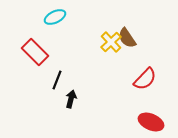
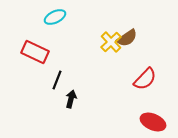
brown semicircle: rotated 90 degrees counterclockwise
red rectangle: rotated 20 degrees counterclockwise
red ellipse: moved 2 px right
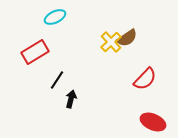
red rectangle: rotated 56 degrees counterclockwise
black line: rotated 12 degrees clockwise
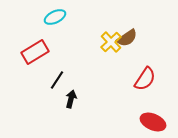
red semicircle: rotated 10 degrees counterclockwise
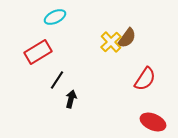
brown semicircle: rotated 20 degrees counterclockwise
red rectangle: moved 3 px right
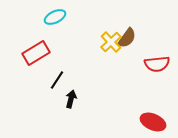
red rectangle: moved 2 px left, 1 px down
red semicircle: moved 12 px right, 15 px up; rotated 50 degrees clockwise
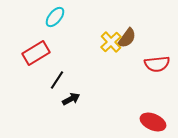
cyan ellipse: rotated 25 degrees counterclockwise
black arrow: rotated 48 degrees clockwise
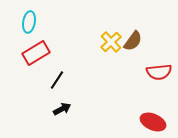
cyan ellipse: moved 26 px left, 5 px down; rotated 30 degrees counterclockwise
brown semicircle: moved 6 px right, 3 px down
red semicircle: moved 2 px right, 8 px down
black arrow: moved 9 px left, 10 px down
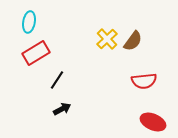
yellow cross: moved 4 px left, 3 px up
red semicircle: moved 15 px left, 9 px down
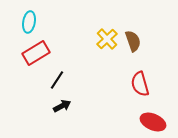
brown semicircle: rotated 55 degrees counterclockwise
red semicircle: moved 4 px left, 3 px down; rotated 80 degrees clockwise
black arrow: moved 3 px up
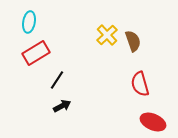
yellow cross: moved 4 px up
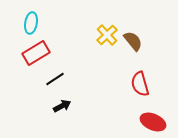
cyan ellipse: moved 2 px right, 1 px down
brown semicircle: rotated 20 degrees counterclockwise
black line: moved 2 px left, 1 px up; rotated 24 degrees clockwise
